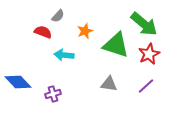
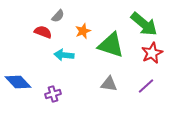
orange star: moved 2 px left
green triangle: moved 5 px left
red star: moved 3 px right, 1 px up
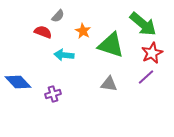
green arrow: moved 1 px left
orange star: rotated 21 degrees counterclockwise
purple line: moved 9 px up
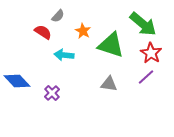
red semicircle: rotated 12 degrees clockwise
red star: moved 1 px left; rotated 15 degrees counterclockwise
blue diamond: moved 1 px left, 1 px up
purple cross: moved 1 px left, 1 px up; rotated 28 degrees counterclockwise
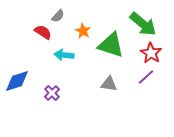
blue diamond: rotated 64 degrees counterclockwise
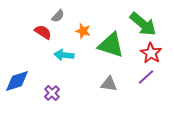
orange star: rotated 14 degrees counterclockwise
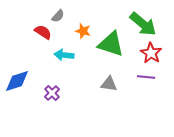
green triangle: moved 1 px up
purple line: rotated 48 degrees clockwise
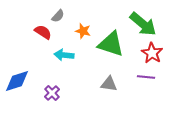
red star: moved 1 px right
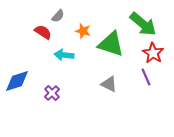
red star: moved 1 px right
purple line: rotated 60 degrees clockwise
gray triangle: rotated 18 degrees clockwise
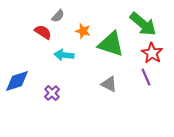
red star: moved 1 px left
